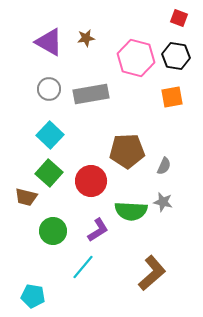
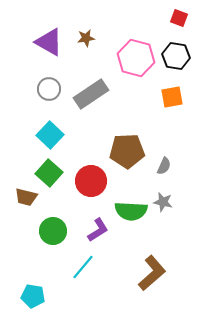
gray rectangle: rotated 24 degrees counterclockwise
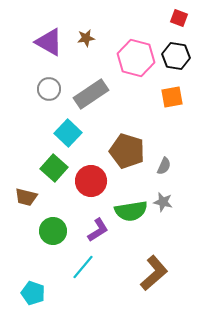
cyan square: moved 18 px right, 2 px up
brown pentagon: rotated 20 degrees clockwise
green square: moved 5 px right, 5 px up
green semicircle: rotated 12 degrees counterclockwise
brown L-shape: moved 2 px right
cyan pentagon: moved 3 px up; rotated 10 degrees clockwise
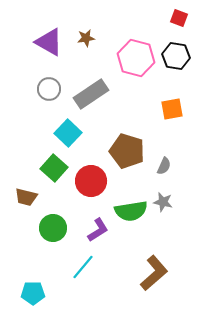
orange square: moved 12 px down
green circle: moved 3 px up
cyan pentagon: rotated 20 degrees counterclockwise
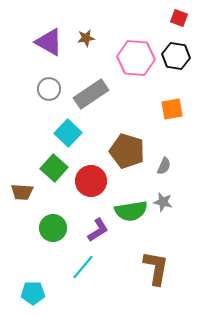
pink hexagon: rotated 9 degrees counterclockwise
brown trapezoid: moved 4 px left, 5 px up; rotated 10 degrees counterclockwise
brown L-shape: moved 2 px right, 5 px up; rotated 39 degrees counterclockwise
